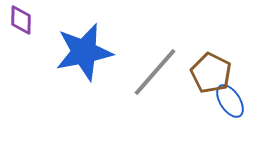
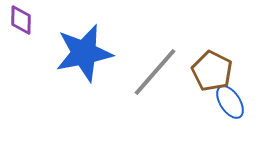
blue star: moved 1 px down
brown pentagon: moved 1 px right, 2 px up
blue ellipse: moved 1 px down
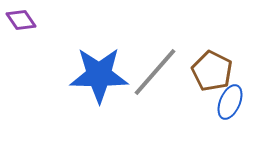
purple diamond: rotated 36 degrees counterclockwise
blue star: moved 15 px right, 22 px down; rotated 12 degrees clockwise
blue ellipse: rotated 56 degrees clockwise
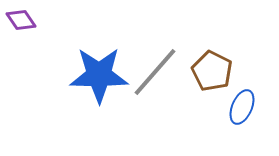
blue ellipse: moved 12 px right, 5 px down
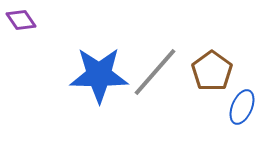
brown pentagon: rotated 9 degrees clockwise
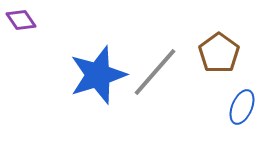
brown pentagon: moved 7 px right, 18 px up
blue star: moved 1 px left; rotated 18 degrees counterclockwise
